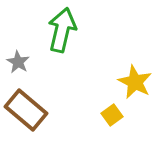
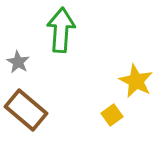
green arrow: moved 1 px left; rotated 9 degrees counterclockwise
yellow star: moved 1 px right, 1 px up
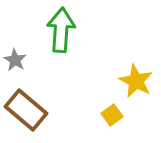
gray star: moved 3 px left, 2 px up
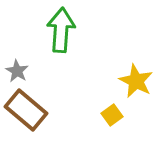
gray star: moved 2 px right, 11 px down
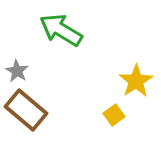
green arrow: rotated 63 degrees counterclockwise
yellow star: rotated 12 degrees clockwise
yellow square: moved 2 px right
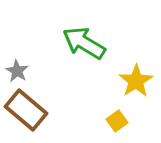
green arrow: moved 23 px right, 13 px down
yellow square: moved 3 px right, 6 px down
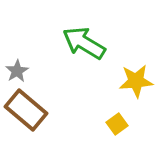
gray star: rotated 10 degrees clockwise
yellow star: rotated 28 degrees clockwise
yellow square: moved 3 px down
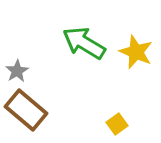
yellow star: moved 29 px up; rotated 28 degrees clockwise
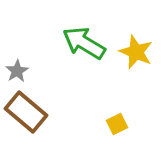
brown rectangle: moved 2 px down
yellow square: rotated 10 degrees clockwise
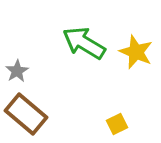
brown rectangle: moved 2 px down
